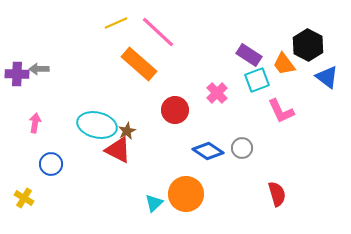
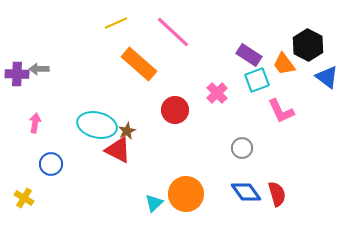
pink line: moved 15 px right
blue diamond: moved 38 px right, 41 px down; rotated 20 degrees clockwise
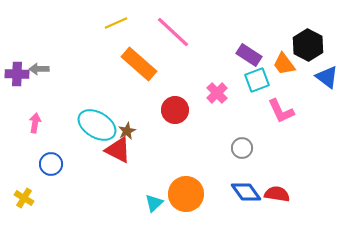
cyan ellipse: rotated 18 degrees clockwise
red semicircle: rotated 65 degrees counterclockwise
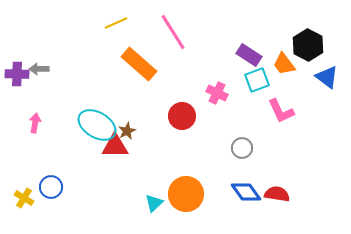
pink line: rotated 15 degrees clockwise
pink cross: rotated 20 degrees counterclockwise
red circle: moved 7 px right, 6 px down
red triangle: moved 3 px left, 4 px up; rotated 28 degrees counterclockwise
blue circle: moved 23 px down
